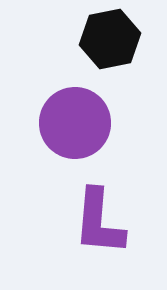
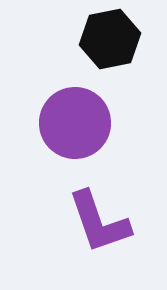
purple L-shape: rotated 24 degrees counterclockwise
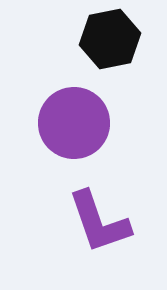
purple circle: moved 1 px left
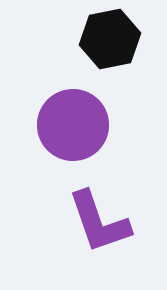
purple circle: moved 1 px left, 2 px down
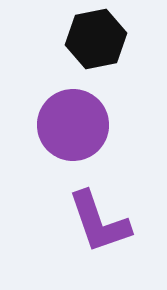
black hexagon: moved 14 px left
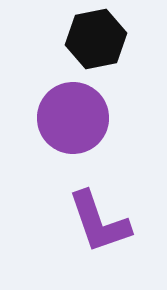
purple circle: moved 7 px up
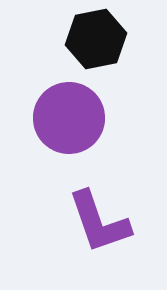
purple circle: moved 4 px left
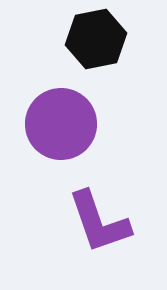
purple circle: moved 8 px left, 6 px down
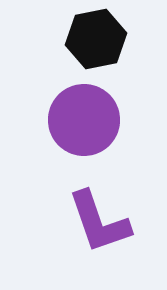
purple circle: moved 23 px right, 4 px up
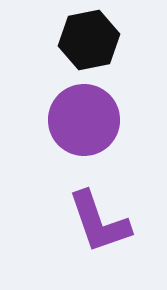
black hexagon: moved 7 px left, 1 px down
